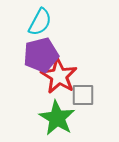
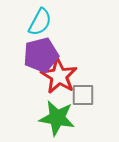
green star: rotated 21 degrees counterclockwise
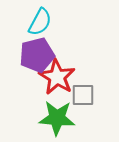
purple pentagon: moved 4 px left
red star: moved 2 px left, 1 px down
green star: rotated 6 degrees counterclockwise
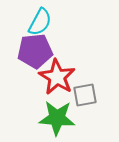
purple pentagon: moved 2 px left, 4 px up; rotated 8 degrees clockwise
gray square: moved 2 px right; rotated 10 degrees counterclockwise
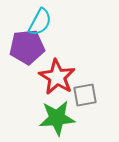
purple pentagon: moved 8 px left, 4 px up
green star: rotated 9 degrees counterclockwise
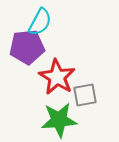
green star: moved 2 px right, 2 px down
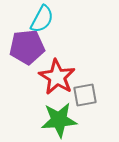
cyan semicircle: moved 2 px right, 3 px up
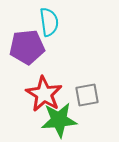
cyan semicircle: moved 7 px right, 3 px down; rotated 36 degrees counterclockwise
red star: moved 13 px left, 17 px down
gray square: moved 2 px right
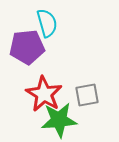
cyan semicircle: moved 2 px left, 1 px down; rotated 8 degrees counterclockwise
